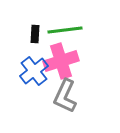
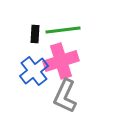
green line: moved 2 px left
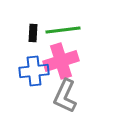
black rectangle: moved 2 px left, 1 px up
blue cross: rotated 32 degrees clockwise
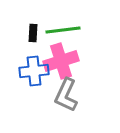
gray L-shape: moved 1 px right, 1 px up
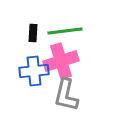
green line: moved 2 px right, 1 px down
gray L-shape: rotated 12 degrees counterclockwise
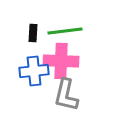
pink cross: rotated 20 degrees clockwise
